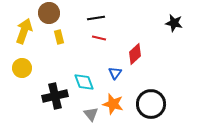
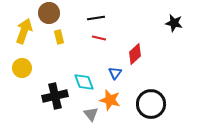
orange star: moved 3 px left, 4 px up
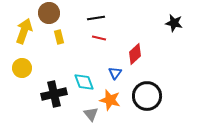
black cross: moved 1 px left, 2 px up
black circle: moved 4 px left, 8 px up
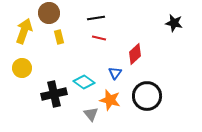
cyan diamond: rotated 35 degrees counterclockwise
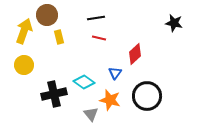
brown circle: moved 2 px left, 2 px down
yellow circle: moved 2 px right, 3 px up
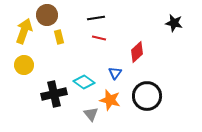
red diamond: moved 2 px right, 2 px up
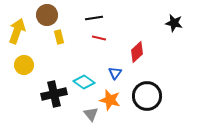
black line: moved 2 px left
yellow arrow: moved 7 px left
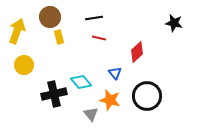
brown circle: moved 3 px right, 2 px down
blue triangle: rotated 16 degrees counterclockwise
cyan diamond: moved 3 px left; rotated 15 degrees clockwise
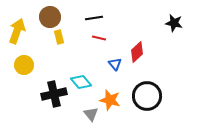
blue triangle: moved 9 px up
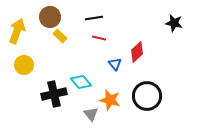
yellow rectangle: moved 1 px right, 1 px up; rotated 32 degrees counterclockwise
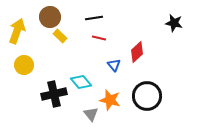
blue triangle: moved 1 px left, 1 px down
